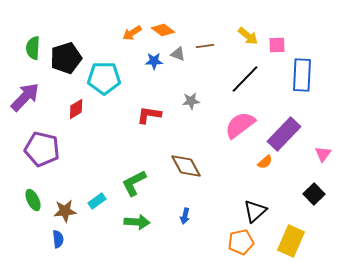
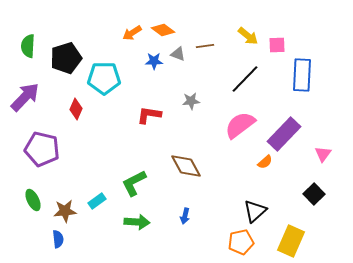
green semicircle: moved 5 px left, 2 px up
red diamond: rotated 35 degrees counterclockwise
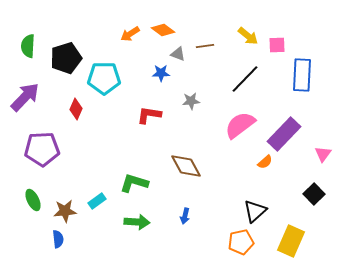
orange arrow: moved 2 px left, 1 px down
blue star: moved 7 px right, 12 px down
purple pentagon: rotated 16 degrees counterclockwise
green L-shape: rotated 44 degrees clockwise
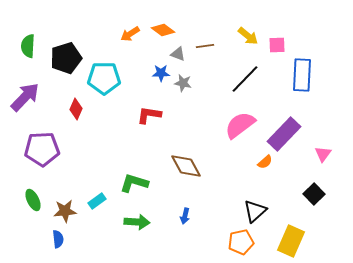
gray star: moved 8 px left, 18 px up; rotated 18 degrees clockwise
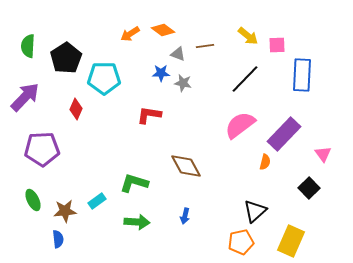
black pentagon: rotated 16 degrees counterclockwise
pink triangle: rotated 12 degrees counterclockwise
orange semicircle: rotated 35 degrees counterclockwise
black square: moved 5 px left, 6 px up
